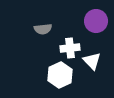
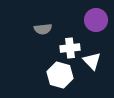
purple circle: moved 1 px up
white hexagon: rotated 20 degrees counterclockwise
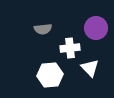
purple circle: moved 8 px down
white triangle: moved 2 px left, 7 px down
white hexagon: moved 10 px left; rotated 20 degrees counterclockwise
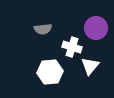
white cross: moved 2 px right, 1 px up; rotated 24 degrees clockwise
white triangle: moved 2 px up; rotated 24 degrees clockwise
white hexagon: moved 3 px up
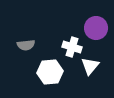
gray semicircle: moved 17 px left, 16 px down
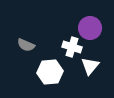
purple circle: moved 6 px left
gray semicircle: rotated 30 degrees clockwise
